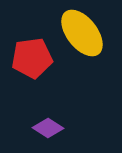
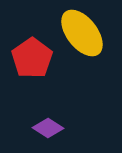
red pentagon: rotated 27 degrees counterclockwise
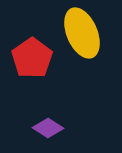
yellow ellipse: rotated 15 degrees clockwise
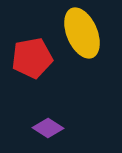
red pentagon: rotated 24 degrees clockwise
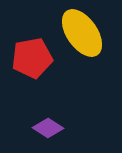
yellow ellipse: rotated 12 degrees counterclockwise
